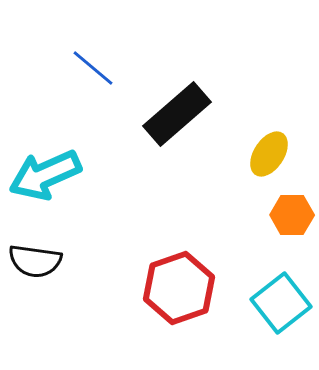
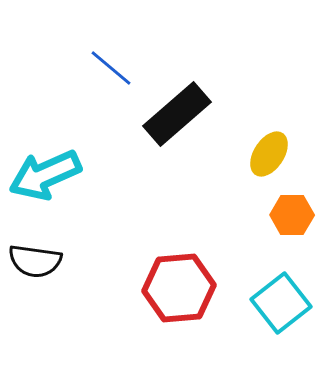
blue line: moved 18 px right
red hexagon: rotated 14 degrees clockwise
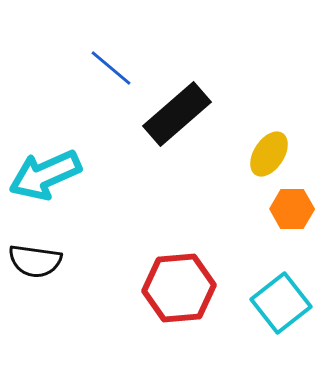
orange hexagon: moved 6 px up
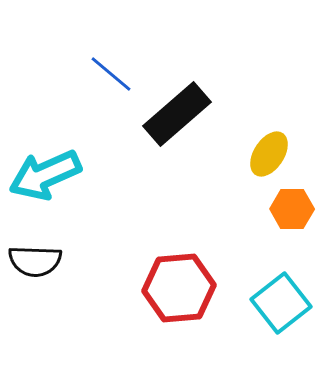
blue line: moved 6 px down
black semicircle: rotated 6 degrees counterclockwise
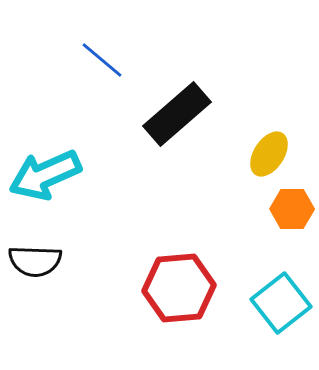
blue line: moved 9 px left, 14 px up
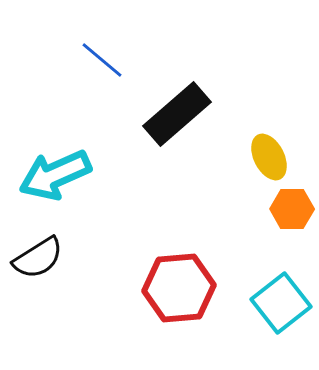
yellow ellipse: moved 3 px down; rotated 60 degrees counterclockwise
cyan arrow: moved 10 px right
black semicircle: moved 3 px right, 3 px up; rotated 34 degrees counterclockwise
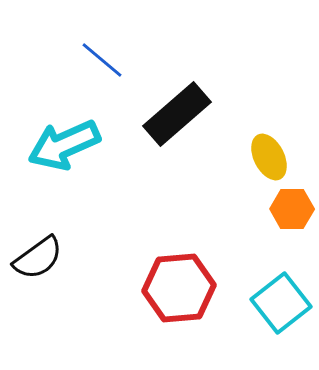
cyan arrow: moved 9 px right, 30 px up
black semicircle: rotated 4 degrees counterclockwise
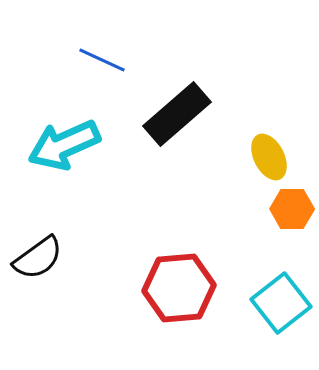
blue line: rotated 15 degrees counterclockwise
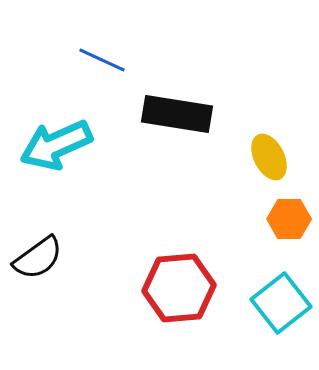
black rectangle: rotated 50 degrees clockwise
cyan arrow: moved 8 px left
orange hexagon: moved 3 px left, 10 px down
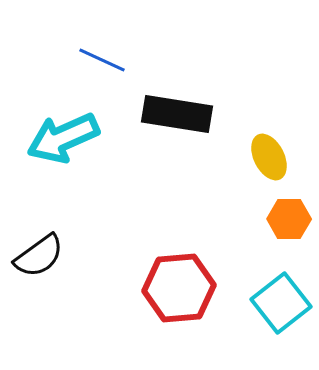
cyan arrow: moved 7 px right, 7 px up
black semicircle: moved 1 px right, 2 px up
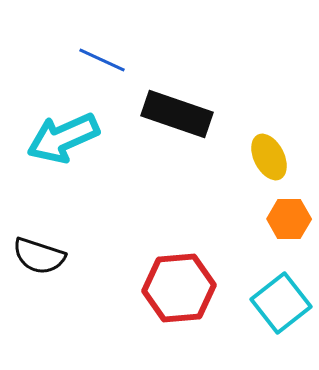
black rectangle: rotated 10 degrees clockwise
black semicircle: rotated 54 degrees clockwise
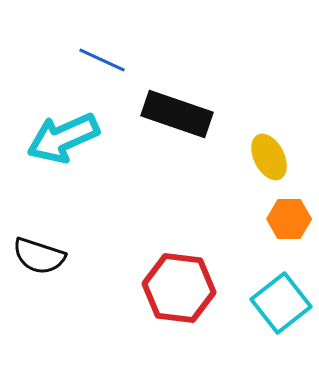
red hexagon: rotated 12 degrees clockwise
